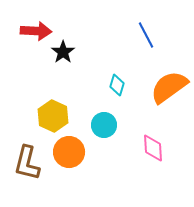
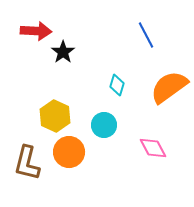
yellow hexagon: moved 2 px right
pink diamond: rotated 24 degrees counterclockwise
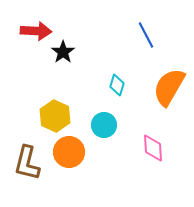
orange semicircle: rotated 24 degrees counterclockwise
pink diamond: rotated 24 degrees clockwise
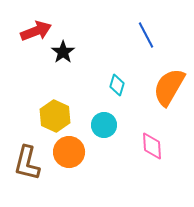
red arrow: rotated 24 degrees counterclockwise
pink diamond: moved 1 px left, 2 px up
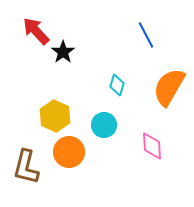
red arrow: rotated 112 degrees counterclockwise
brown L-shape: moved 1 px left, 4 px down
